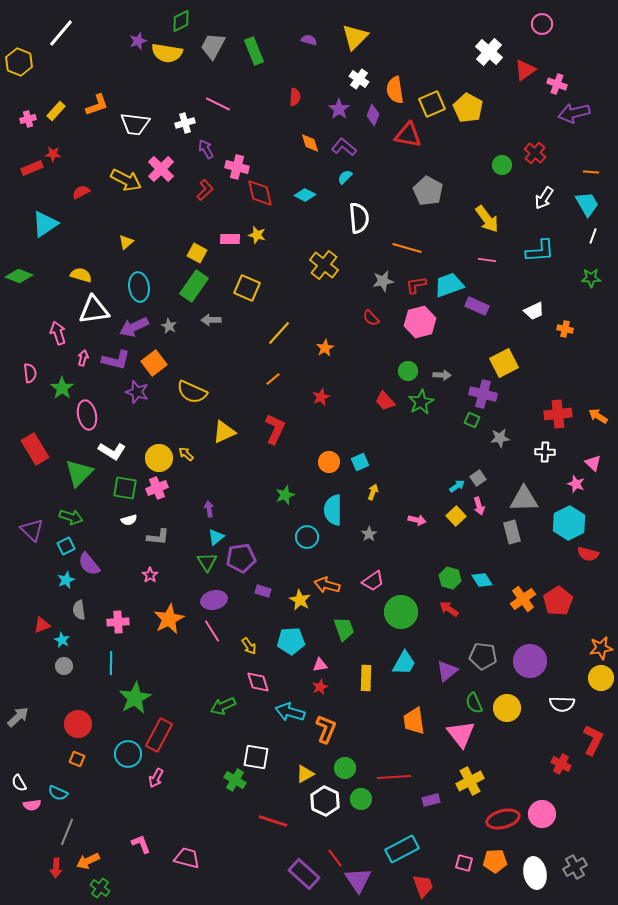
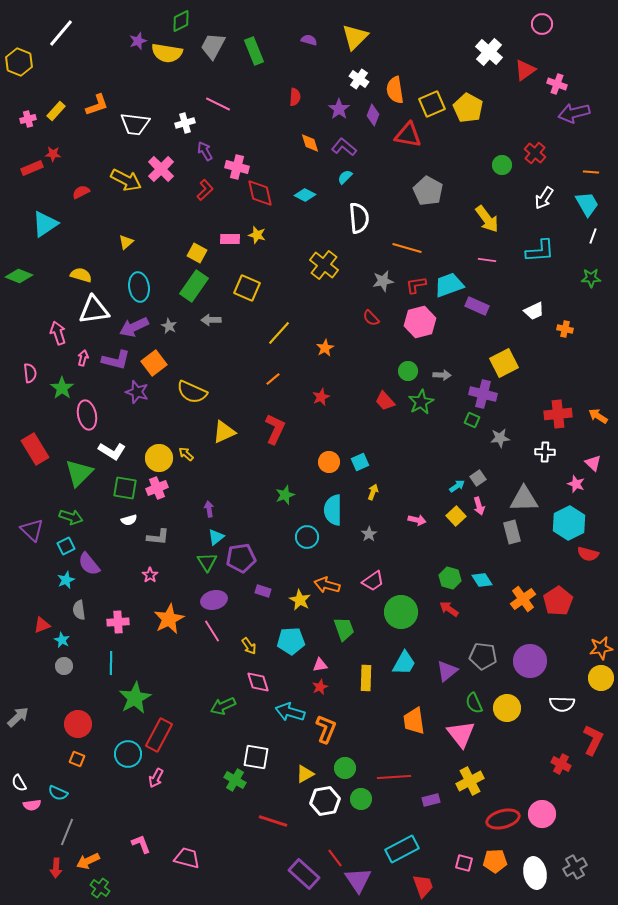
purple arrow at (206, 149): moved 1 px left, 2 px down
white hexagon at (325, 801): rotated 24 degrees clockwise
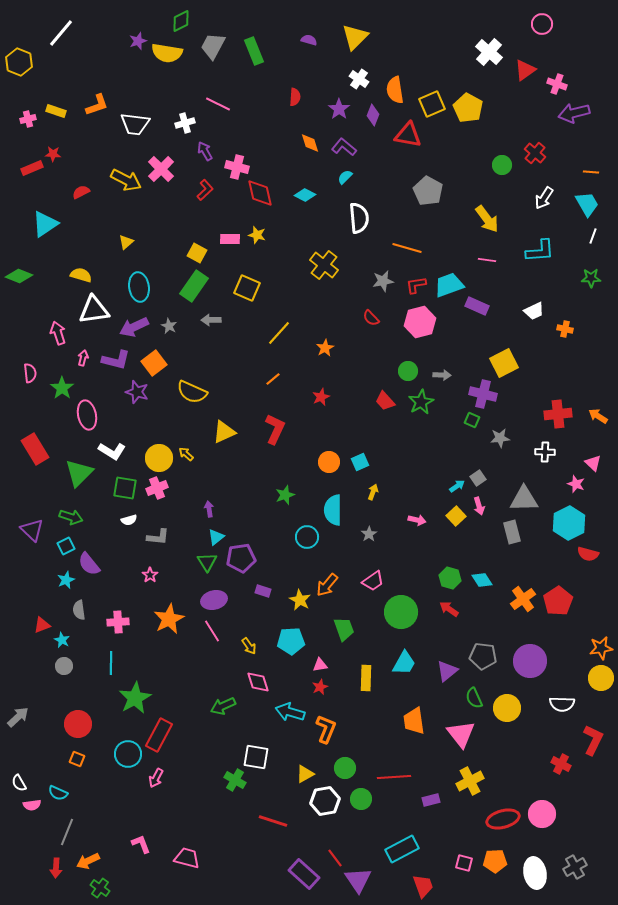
yellow rectangle at (56, 111): rotated 66 degrees clockwise
orange arrow at (327, 585): rotated 65 degrees counterclockwise
green semicircle at (474, 703): moved 5 px up
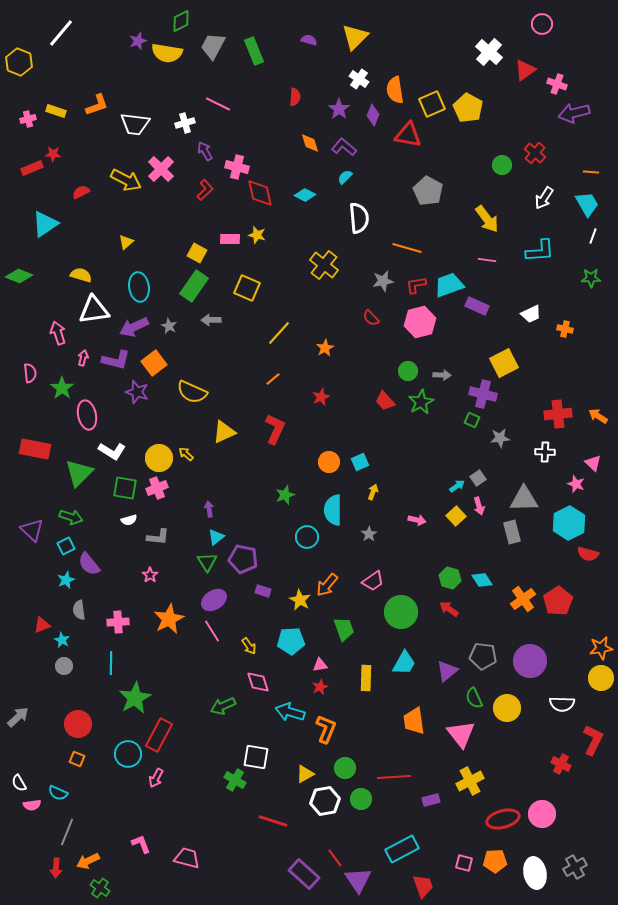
white trapezoid at (534, 311): moved 3 px left, 3 px down
red rectangle at (35, 449): rotated 48 degrees counterclockwise
purple pentagon at (241, 558): moved 2 px right, 1 px down; rotated 20 degrees clockwise
purple ellipse at (214, 600): rotated 20 degrees counterclockwise
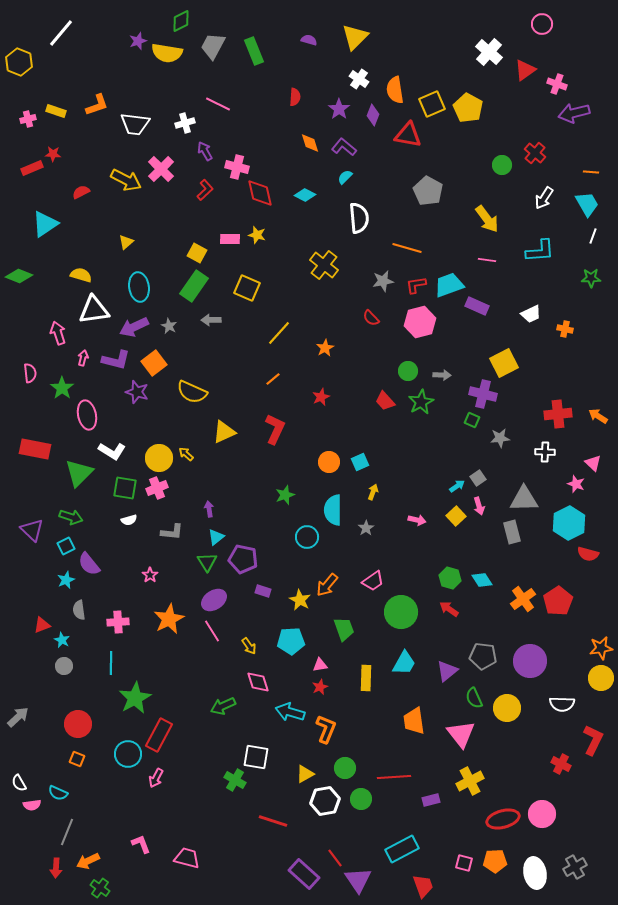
gray star at (369, 534): moved 3 px left, 6 px up
gray L-shape at (158, 537): moved 14 px right, 5 px up
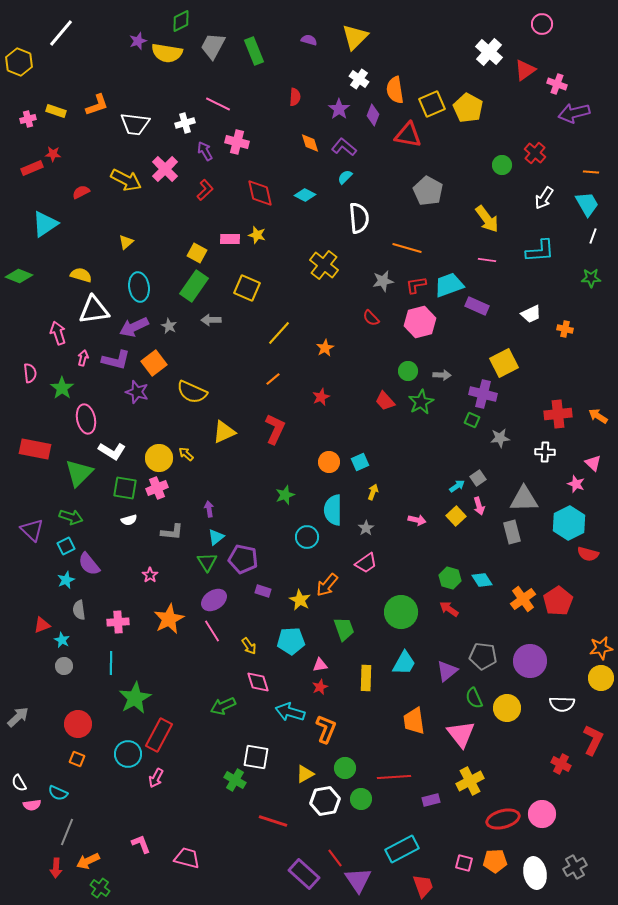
pink cross at (237, 167): moved 25 px up
pink cross at (161, 169): moved 4 px right
pink ellipse at (87, 415): moved 1 px left, 4 px down
pink trapezoid at (373, 581): moved 7 px left, 18 px up
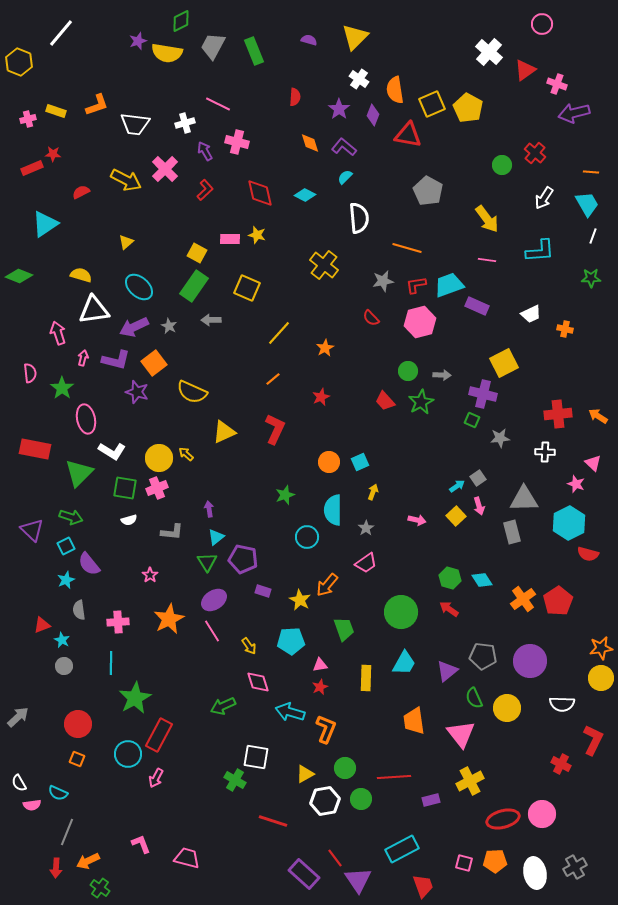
cyan ellipse at (139, 287): rotated 40 degrees counterclockwise
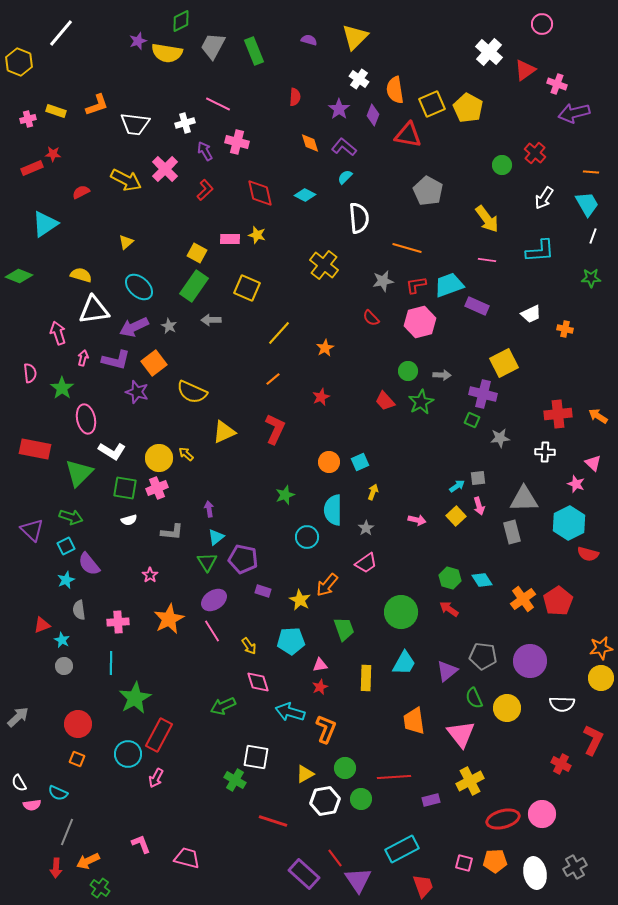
gray square at (478, 478): rotated 28 degrees clockwise
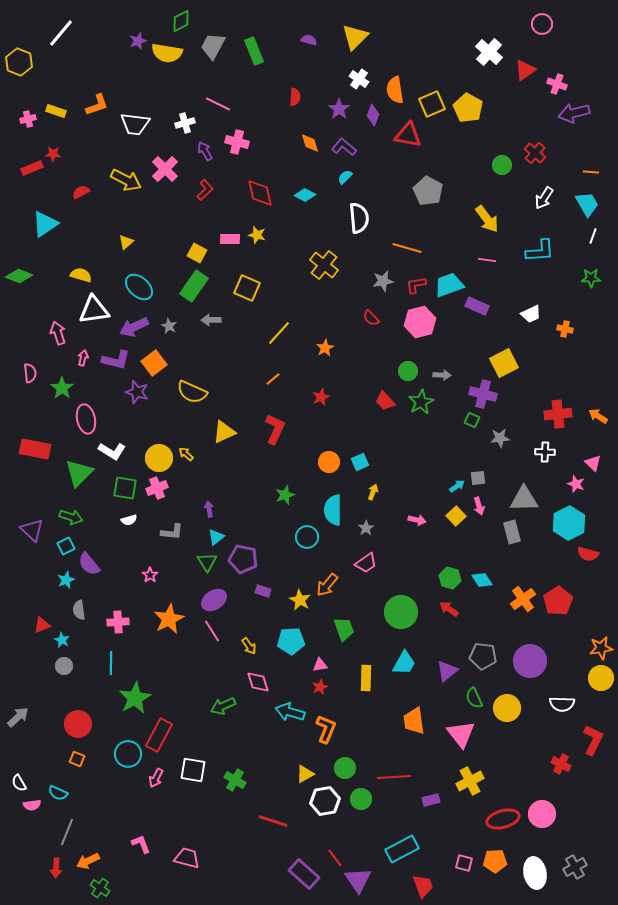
white square at (256, 757): moved 63 px left, 13 px down
